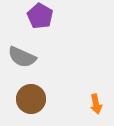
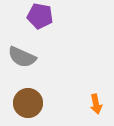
purple pentagon: rotated 20 degrees counterclockwise
brown circle: moved 3 px left, 4 px down
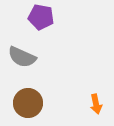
purple pentagon: moved 1 px right, 1 px down
